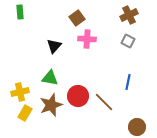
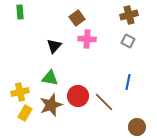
brown cross: rotated 12 degrees clockwise
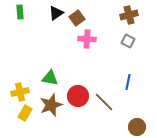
black triangle: moved 2 px right, 33 px up; rotated 14 degrees clockwise
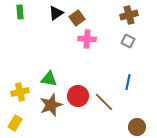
green triangle: moved 1 px left, 1 px down
yellow rectangle: moved 10 px left, 10 px down
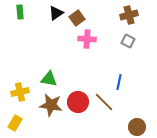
blue line: moved 9 px left
red circle: moved 6 px down
brown star: rotated 30 degrees clockwise
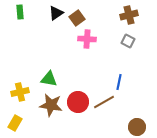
brown line: rotated 75 degrees counterclockwise
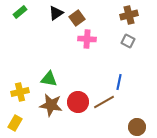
green rectangle: rotated 56 degrees clockwise
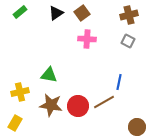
brown square: moved 5 px right, 5 px up
green triangle: moved 4 px up
red circle: moved 4 px down
